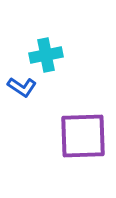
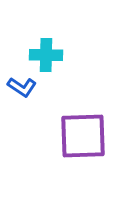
cyan cross: rotated 12 degrees clockwise
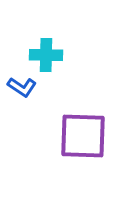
purple square: rotated 4 degrees clockwise
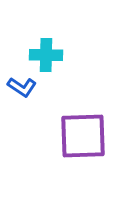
purple square: rotated 4 degrees counterclockwise
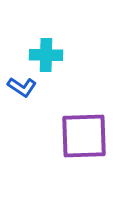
purple square: moved 1 px right
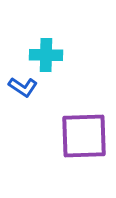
blue L-shape: moved 1 px right
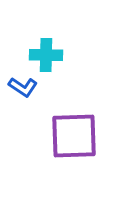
purple square: moved 10 px left
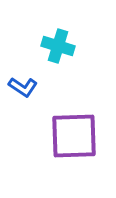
cyan cross: moved 12 px right, 9 px up; rotated 16 degrees clockwise
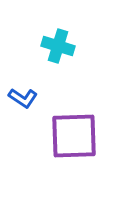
blue L-shape: moved 11 px down
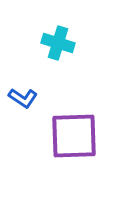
cyan cross: moved 3 px up
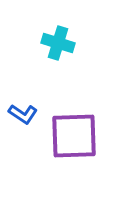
blue L-shape: moved 16 px down
